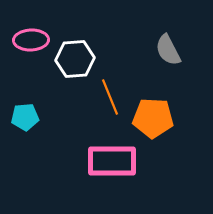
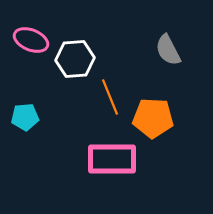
pink ellipse: rotated 24 degrees clockwise
pink rectangle: moved 2 px up
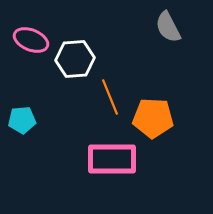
gray semicircle: moved 23 px up
cyan pentagon: moved 3 px left, 3 px down
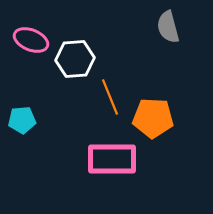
gray semicircle: rotated 12 degrees clockwise
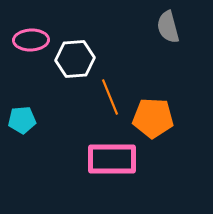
pink ellipse: rotated 24 degrees counterclockwise
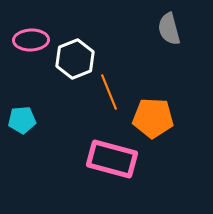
gray semicircle: moved 1 px right, 2 px down
white hexagon: rotated 18 degrees counterclockwise
orange line: moved 1 px left, 5 px up
pink rectangle: rotated 15 degrees clockwise
